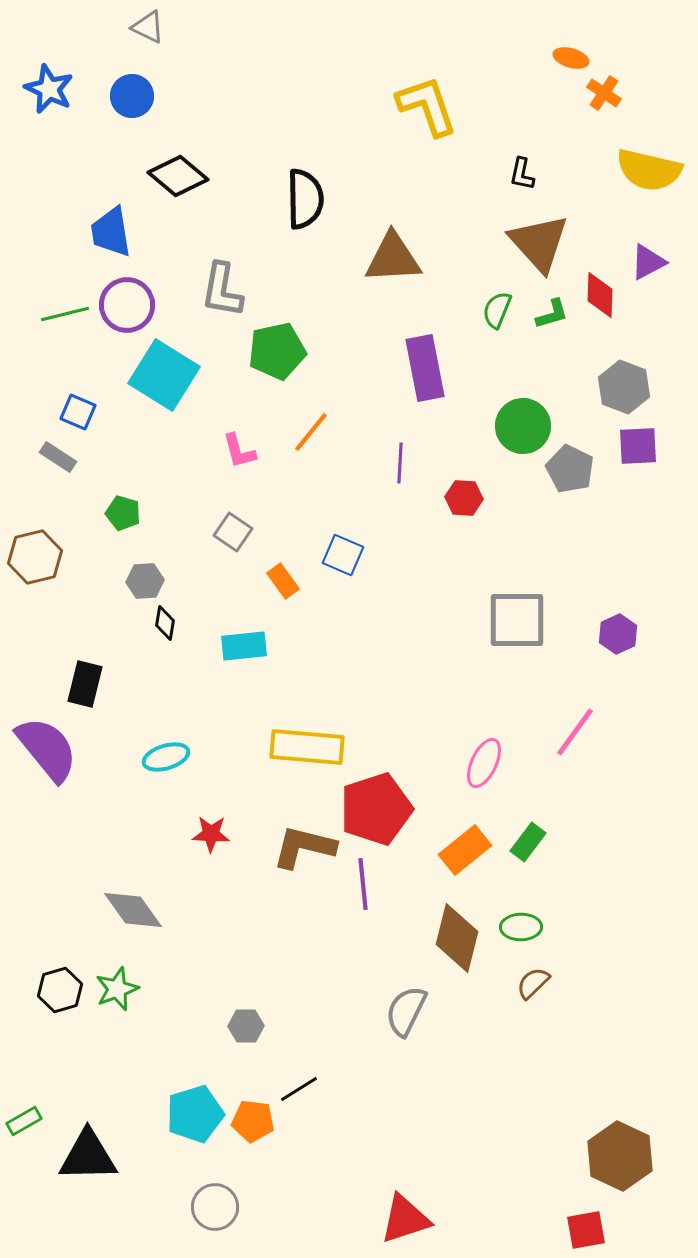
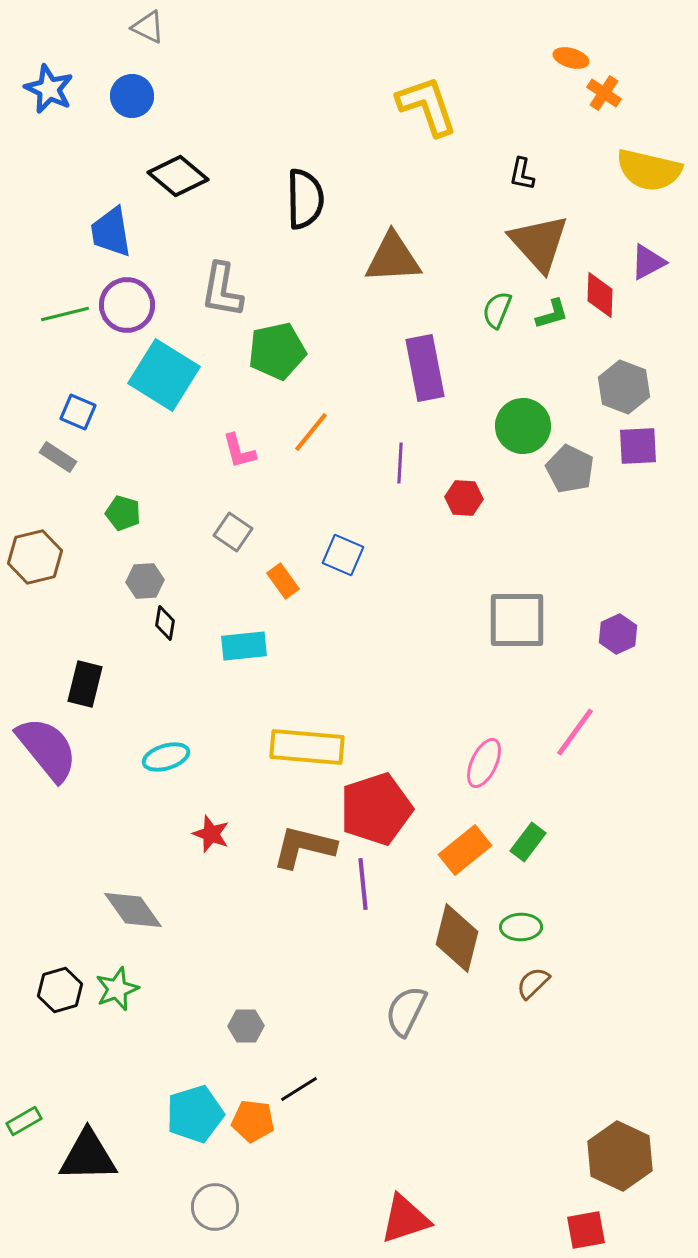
red star at (211, 834): rotated 18 degrees clockwise
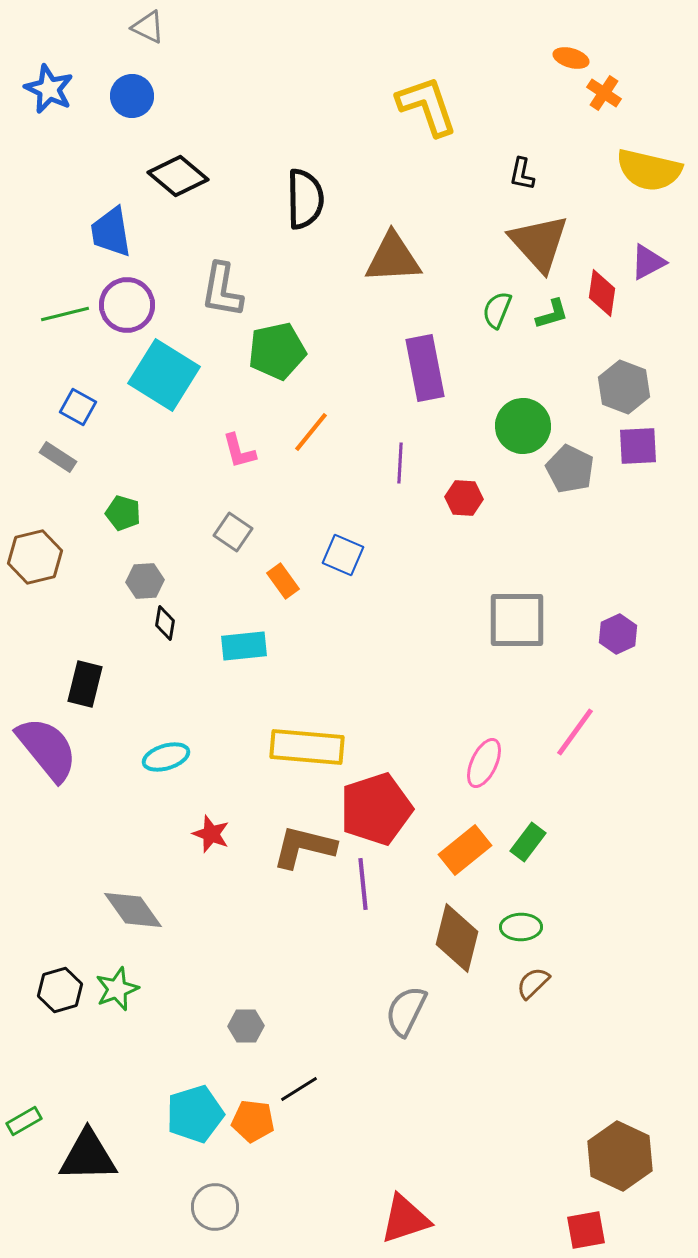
red diamond at (600, 295): moved 2 px right, 2 px up; rotated 6 degrees clockwise
blue square at (78, 412): moved 5 px up; rotated 6 degrees clockwise
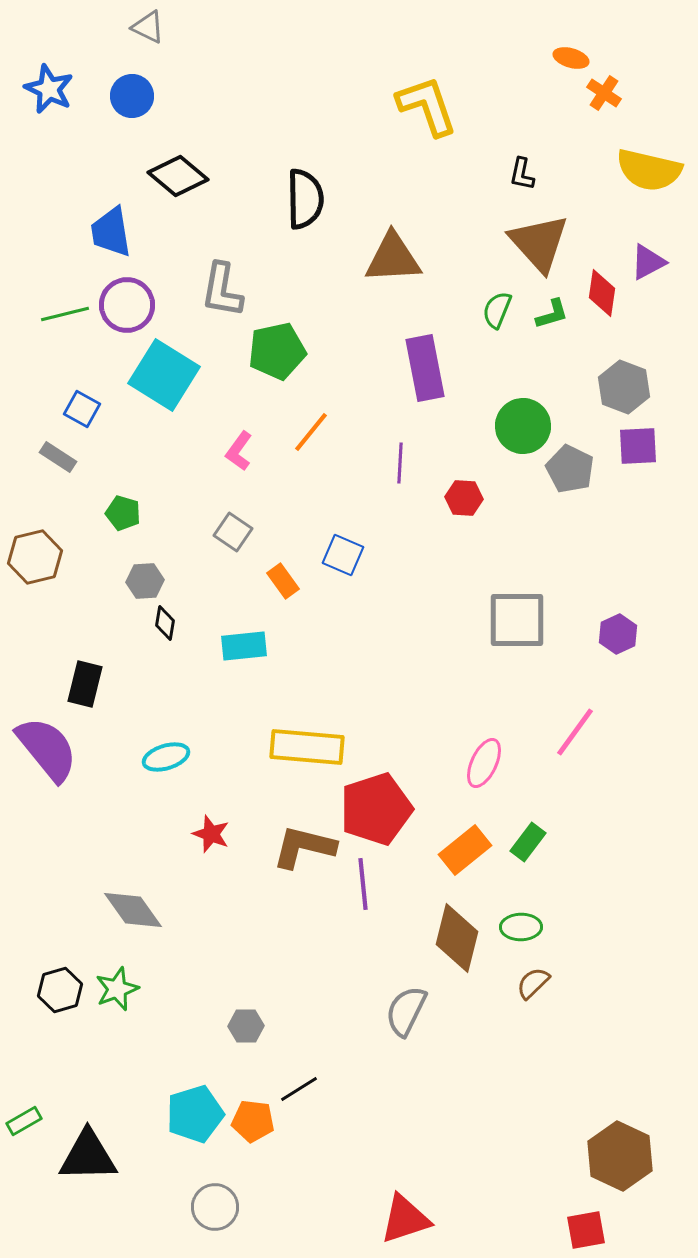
blue square at (78, 407): moved 4 px right, 2 px down
pink L-shape at (239, 451): rotated 51 degrees clockwise
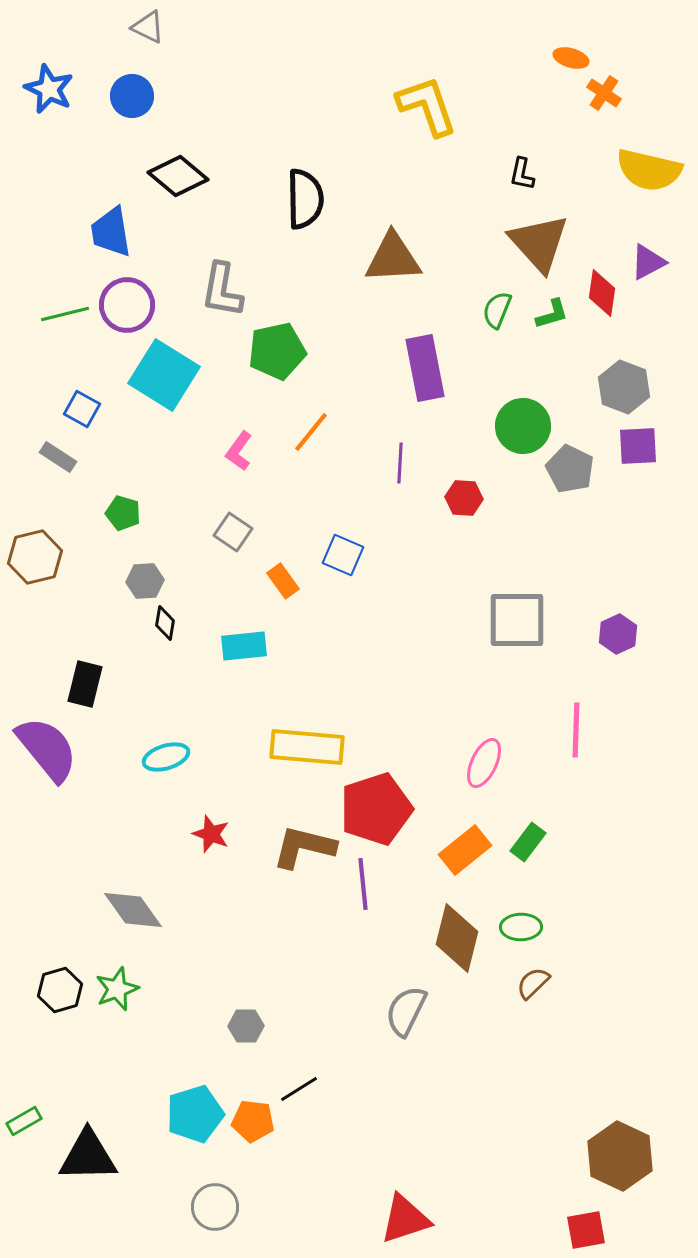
pink line at (575, 732): moved 1 px right, 2 px up; rotated 34 degrees counterclockwise
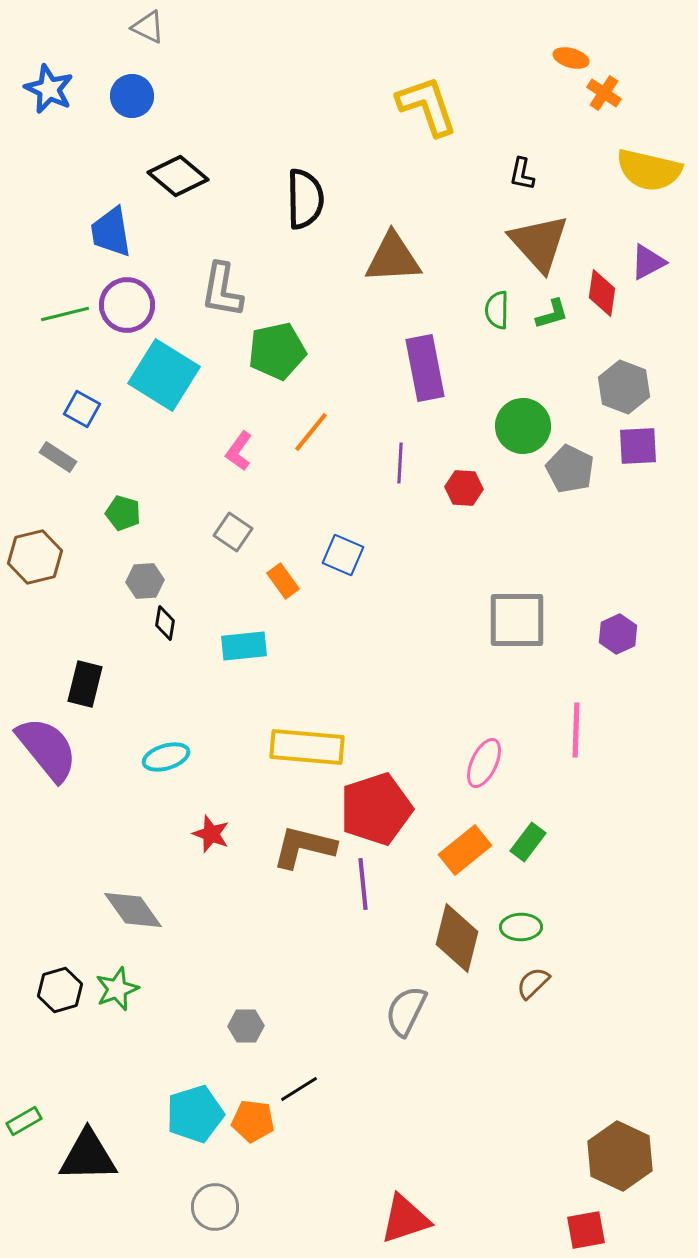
green semicircle at (497, 310): rotated 21 degrees counterclockwise
red hexagon at (464, 498): moved 10 px up
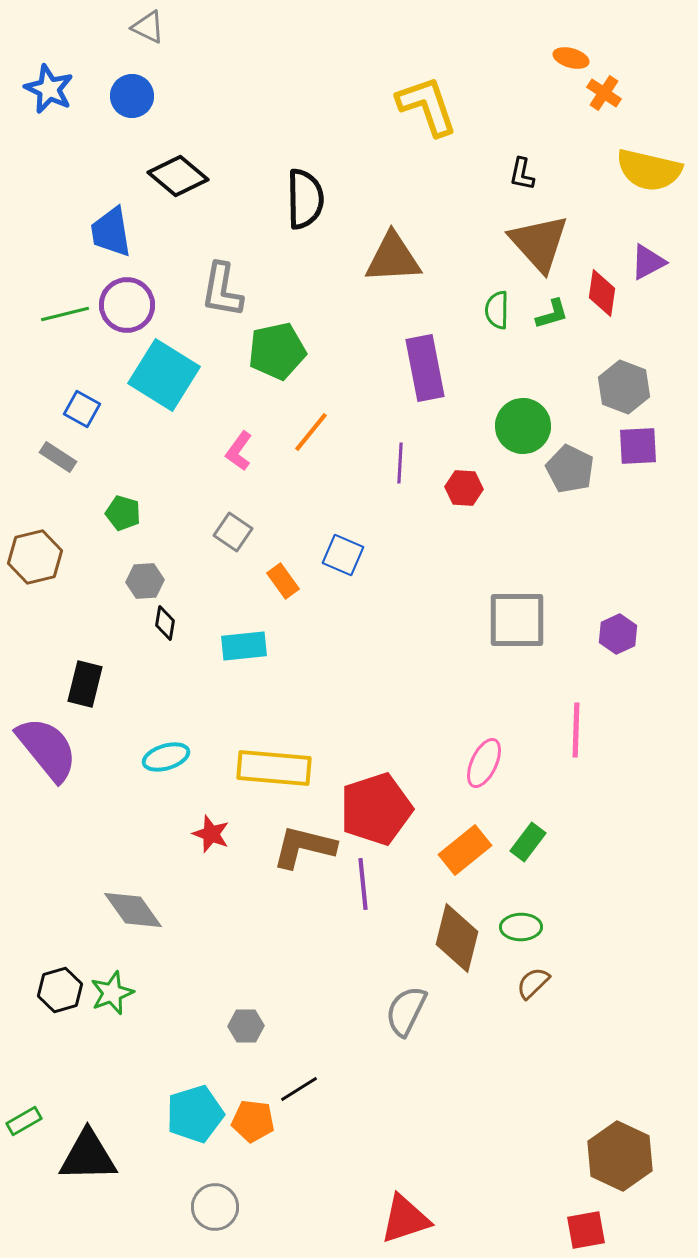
yellow rectangle at (307, 747): moved 33 px left, 21 px down
green star at (117, 989): moved 5 px left, 4 px down
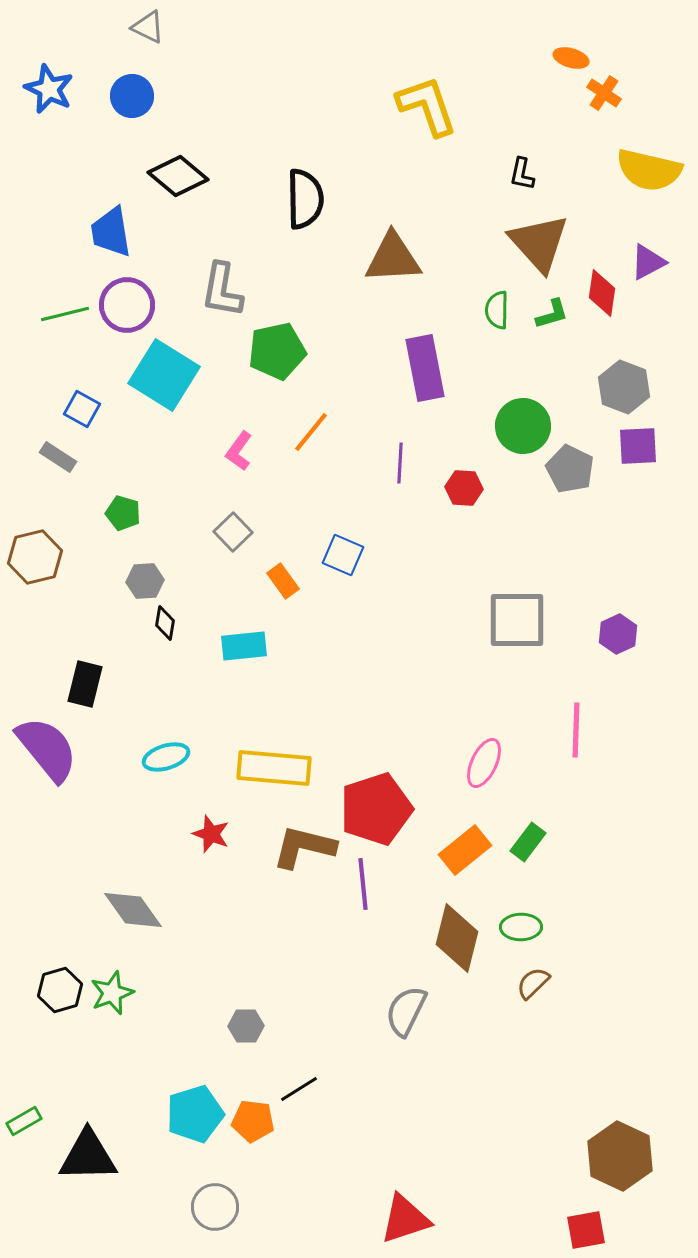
gray square at (233, 532): rotated 12 degrees clockwise
